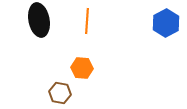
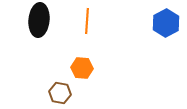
black ellipse: rotated 16 degrees clockwise
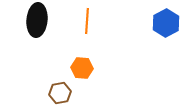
black ellipse: moved 2 px left
brown hexagon: rotated 20 degrees counterclockwise
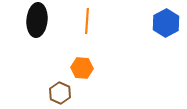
brown hexagon: rotated 25 degrees counterclockwise
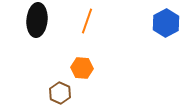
orange line: rotated 15 degrees clockwise
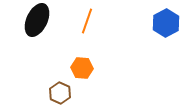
black ellipse: rotated 20 degrees clockwise
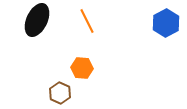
orange line: rotated 45 degrees counterclockwise
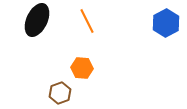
brown hexagon: rotated 15 degrees clockwise
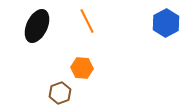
black ellipse: moved 6 px down
